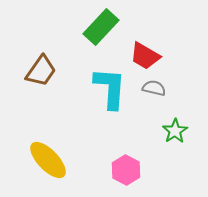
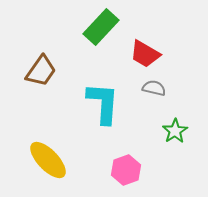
red trapezoid: moved 2 px up
cyan L-shape: moved 7 px left, 15 px down
pink hexagon: rotated 12 degrees clockwise
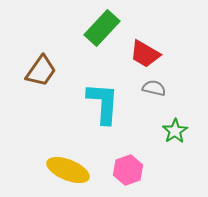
green rectangle: moved 1 px right, 1 px down
yellow ellipse: moved 20 px right, 10 px down; rotated 24 degrees counterclockwise
pink hexagon: moved 2 px right
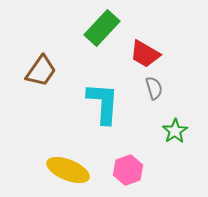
gray semicircle: rotated 60 degrees clockwise
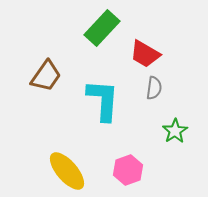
brown trapezoid: moved 5 px right, 5 px down
gray semicircle: rotated 25 degrees clockwise
cyan L-shape: moved 3 px up
yellow ellipse: moved 1 px left, 1 px down; rotated 27 degrees clockwise
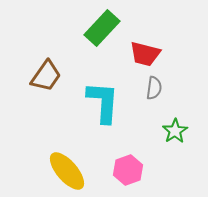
red trapezoid: rotated 16 degrees counterclockwise
cyan L-shape: moved 2 px down
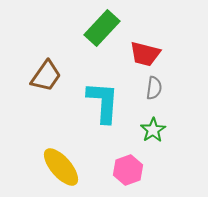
green star: moved 22 px left, 1 px up
yellow ellipse: moved 6 px left, 4 px up
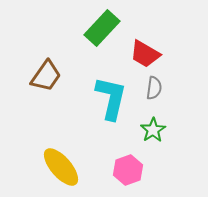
red trapezoid: rotated 16 degrees clockwise
cyan L-shape: moved 8 px right, 4 px up; rotated 9 degrees clockwise
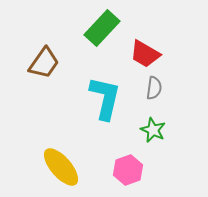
brown trapezoid: moved 2 px left, 13 px up
cyan L-shape: moved 6 px left
green star: rotated 15 degrees counterclockwise
